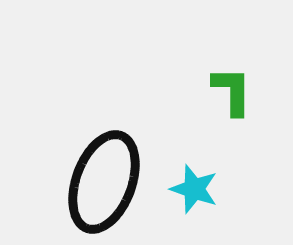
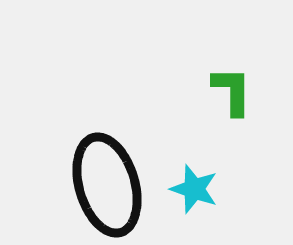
black ellipse: moved 3 px right, 3 px down; rotated 36 degrees counterclockwise
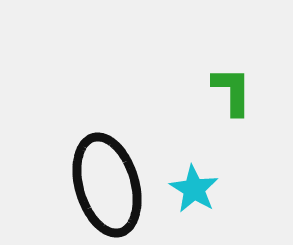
cyan star: rotated 12 degrees clockwise
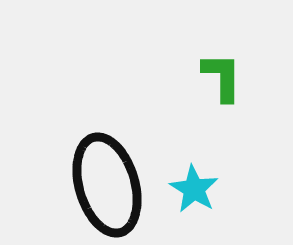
green L-shape: moved 10 px left, 14 px up
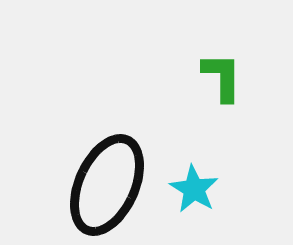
black ellipse: rotated 40 degrees clockwise
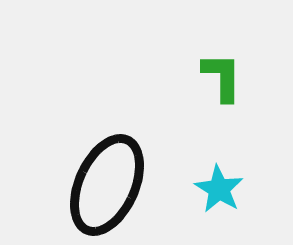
cyan star: moved 25 px right
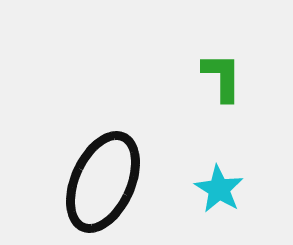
black ellipse: moved 4 px left, 3 px up
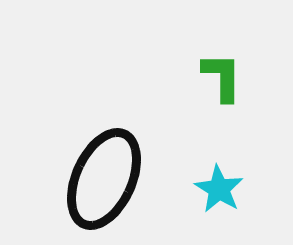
black ellipse: moved 1 px right, 3 px up
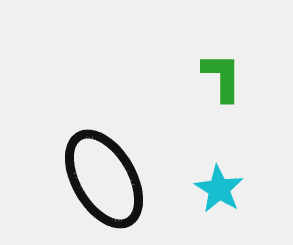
black ellipse: rotated 54 degrees counterclockwise
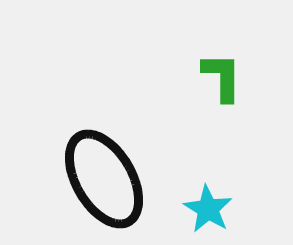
cyan star: moved 11 px left, 20 px down
